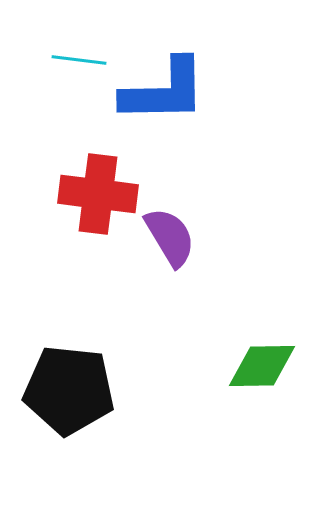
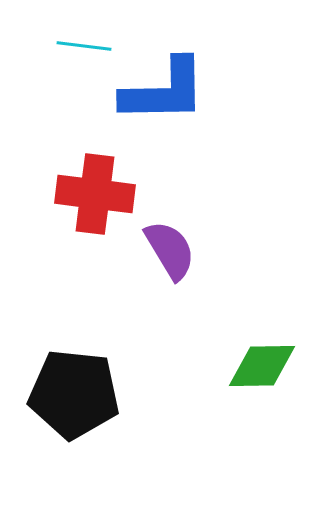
cyan line: moved 5 px right, 14 px up
red cross: moved 3 px left
purple semicircle: moved 13 px down
black pentagon: moved 5 px right, 4 px down
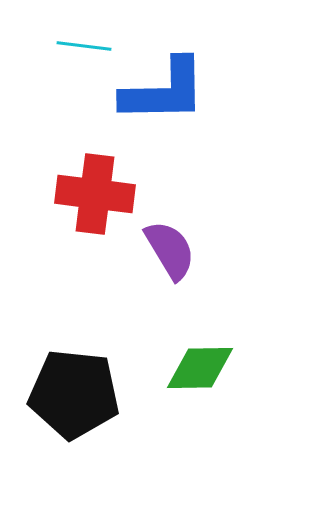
green diamond: moved 62 px left, 2 px down
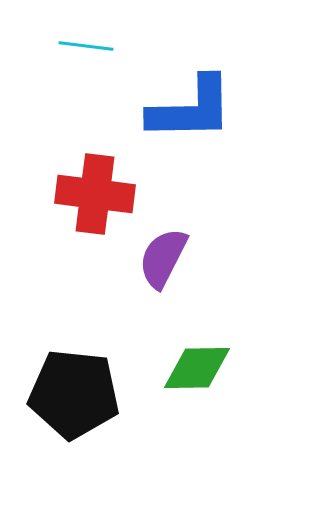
cyan line: moved 2 px right
blue L-shape: moved 27 px right, 18 px down
purple semicircle: moved 7 px left, 8 px down; rotated 122 degrees counterclockwise
green diamond: moved 3 px left
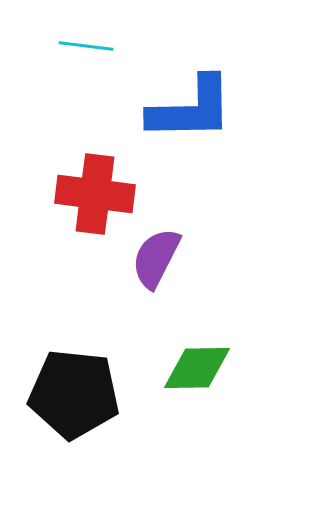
purple semicircle: moved 7 px left
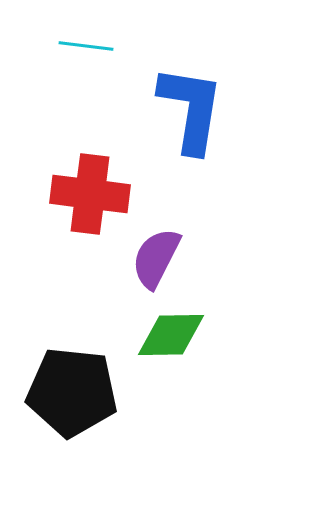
blue L-shape: rotated 80 degrees counterclockwise
red cross: moved 5 px left
green diamond: moved 26 px left, 33 px up
black pentagon: moved 2 px left, 2 px up
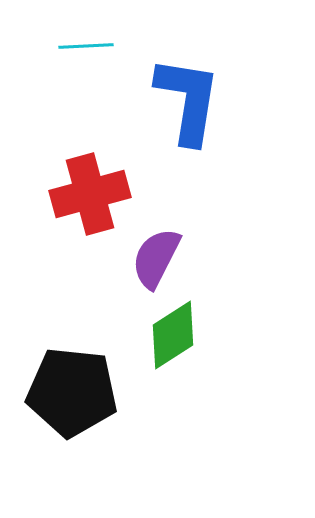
cyan line: rotated 10 degrees counterclockwise
blue L-shape: moved 3 px left, 9 px up
red cross: rotated 22 degrees counterclockwise
green diamond: moved 2 px right; rotated 32 degrees counterclockwise
